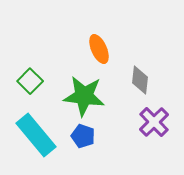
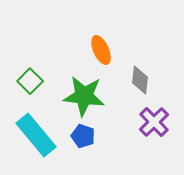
orange ellipse: moved 2 px right, 1 px down
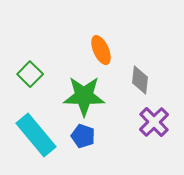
green square: moved 7 px up
green star: rotated 6 degrees counterclockwise
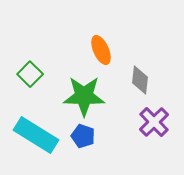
cyan rectangle: rotated 18 degrees counterclockwise
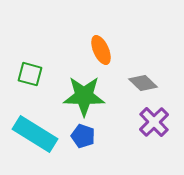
green square: rotated 30 degrees counterclockwise
gray diamond: moved 3 px right, 3 px down; rotated 52 degrees counterclockwise
cyan rectangle: moved 1 px left, 1 px up
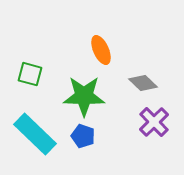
cyan rectangle: rotated 12 degrees clockwise
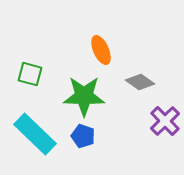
gray diamond: moved 3 px left, 1 px up; rotated 8 degrees counterclockwise
purple cross: moved 11 px right, 1 px up
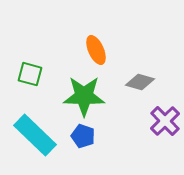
orange ellipse: moved 5 px left
gray diamond: rotated 20 degrees counterclockwise
cyan rectangle: moved 1 px down
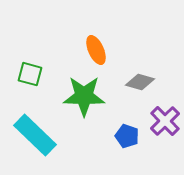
blue pentagon: moved 44 px right
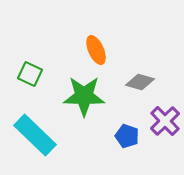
green square: rotated 10 degrees clockwise
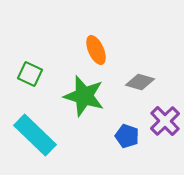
green star: rotated 15 degrees clockwise
